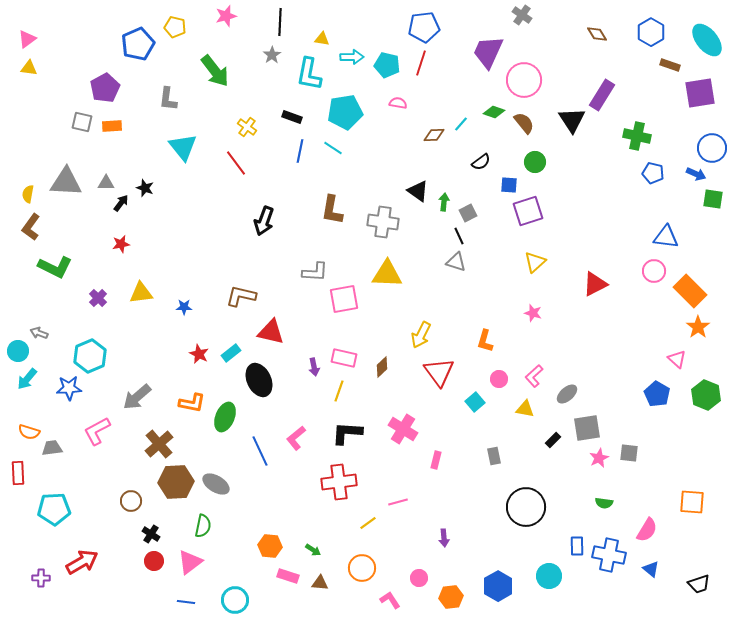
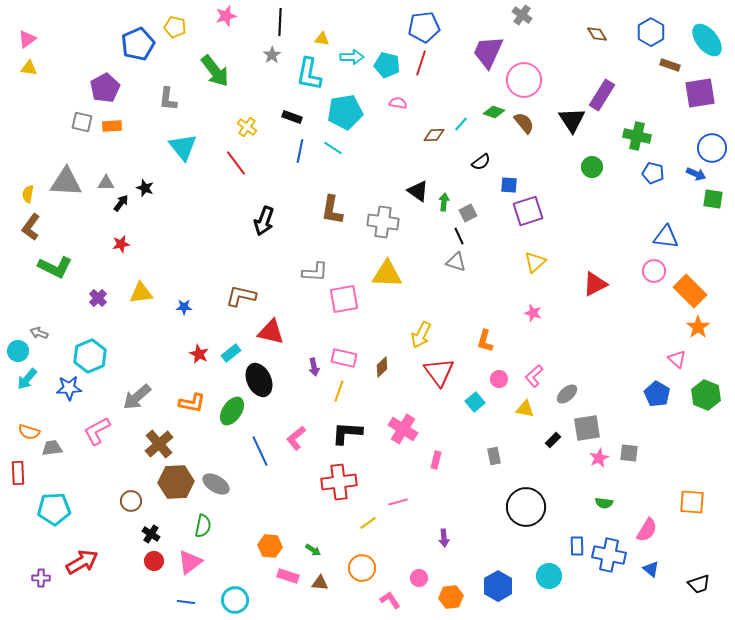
green circle at (535, 162): moved 57 px right, 5 px down
green ellipse at (225, 417): moved 7 px right, 6 px up; rotated 12 degrees clockwise
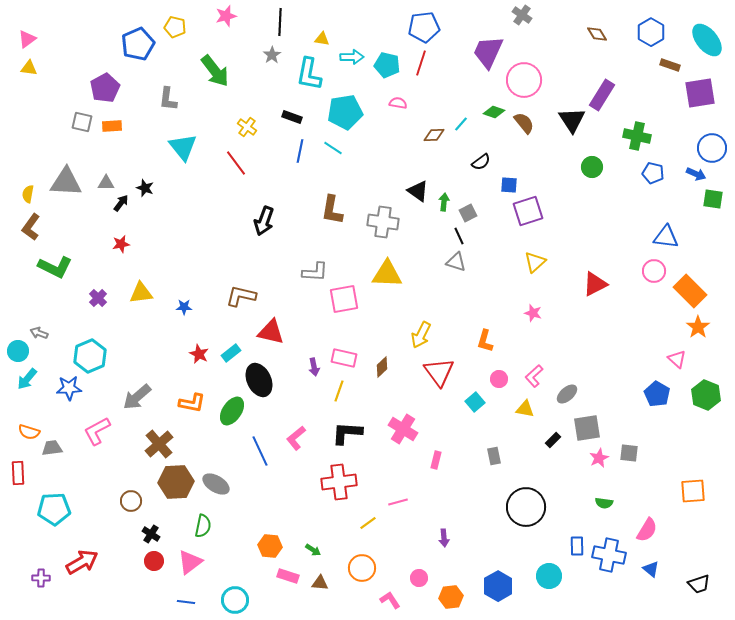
orange square at (692, 502): moved 1 px right, 11 px up; rotated 8 degrees counterclockwise
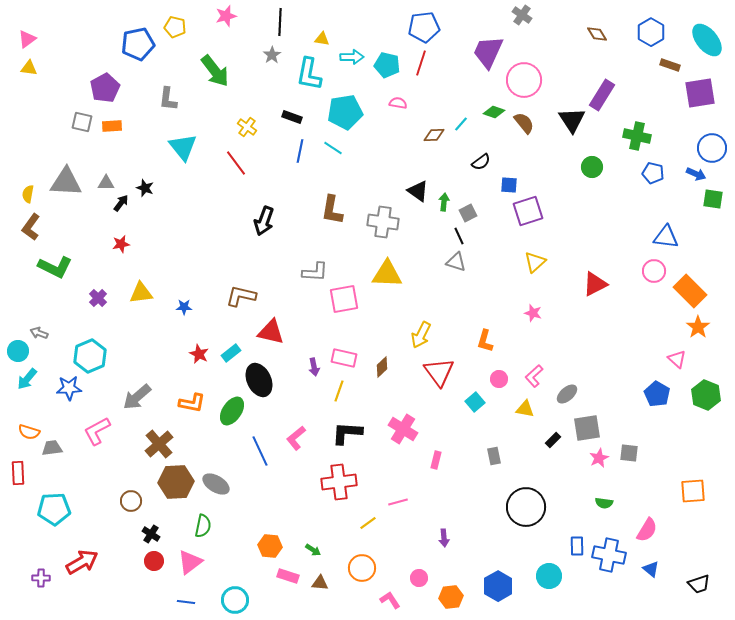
blue pentagon at (138, 44): rotated 12 degrees clockwise
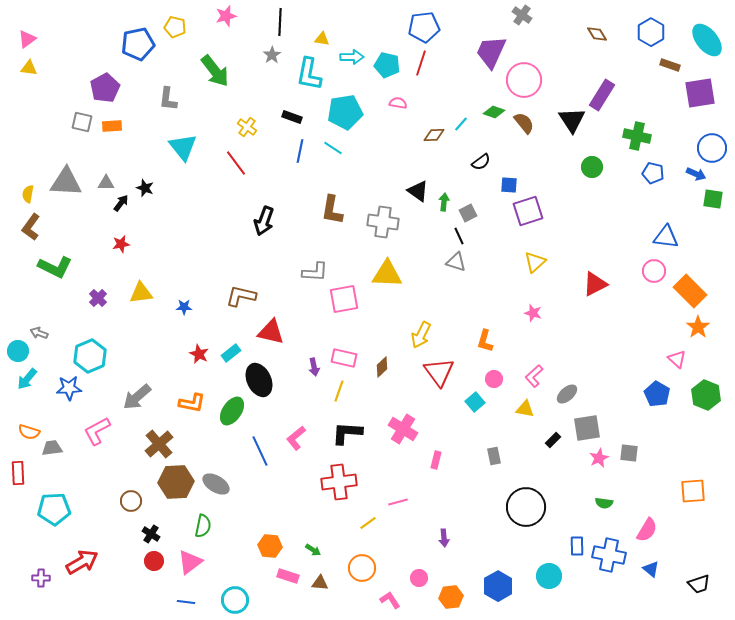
purple trapezoid at (488, 52): moved 3 px right
pink circle at (499, 379): moved 5 px left
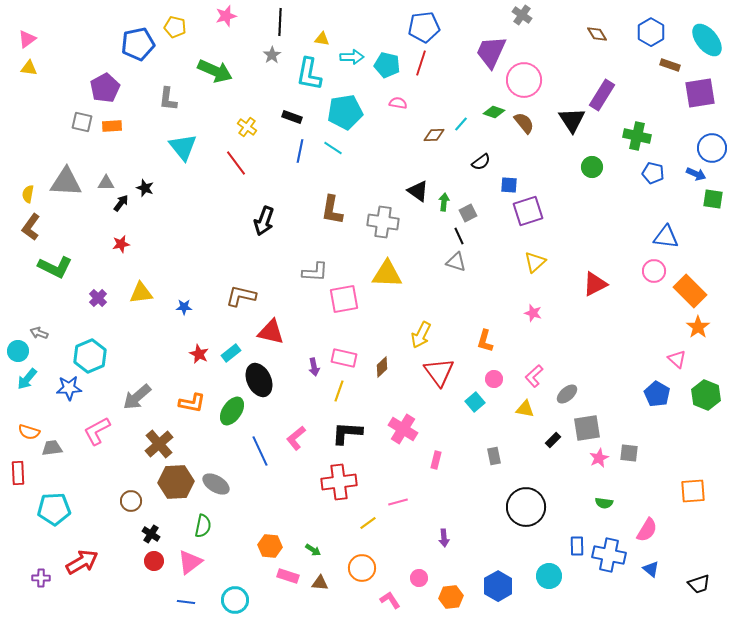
green arrow at (215, 71): rotated 28 degrees counterclockwise
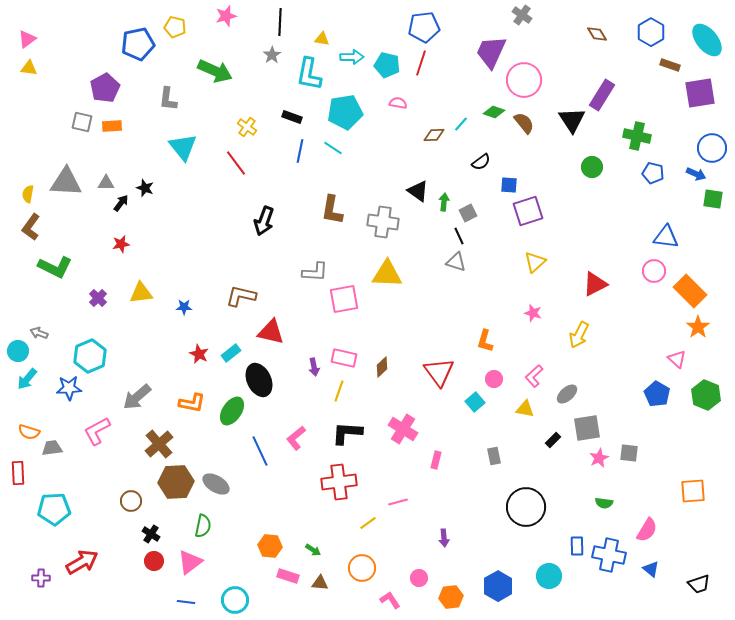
yellow arrow at (421, 335): moved 158 px right
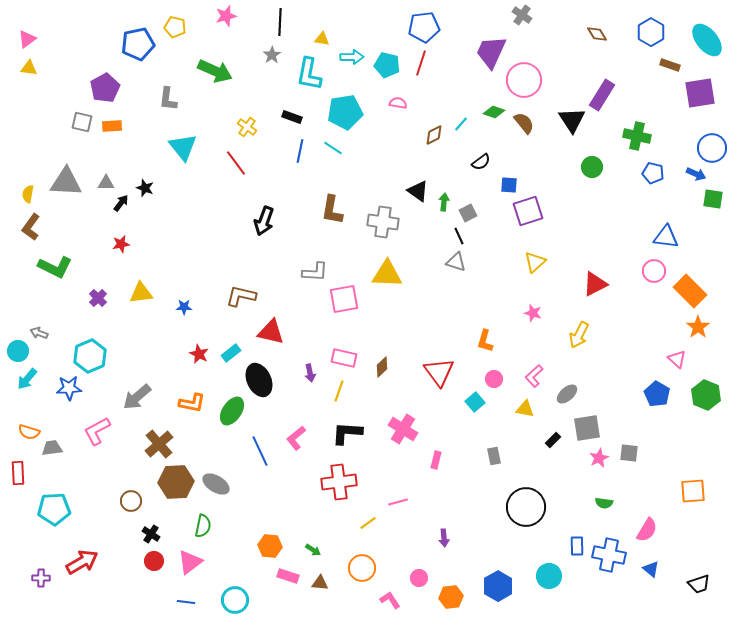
brown diamond at (434, 135): rotated 25 degrees counterclockwise
purple arrow at (314, 367): moved 4 px left, 6 px down
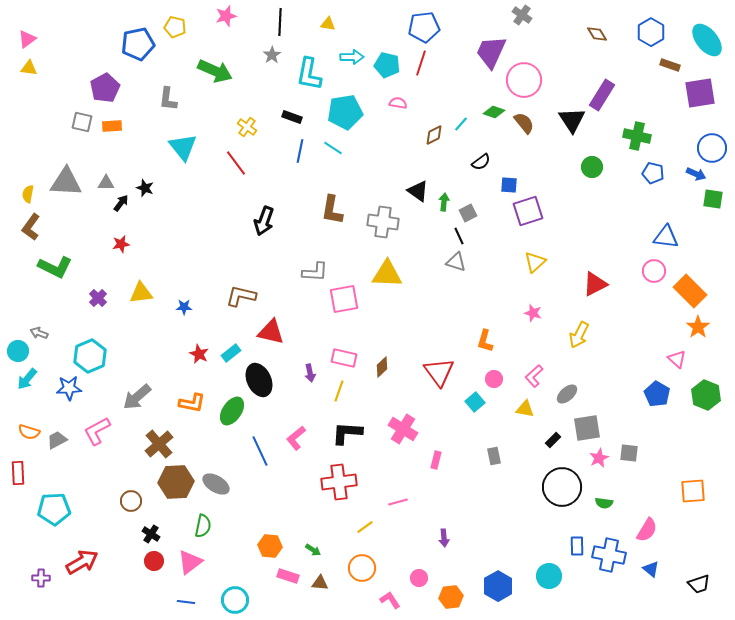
yellow triangle at (322, 39): moved 6 px right, 15 px up
gray trapezoid at (52, 448): moved 5 px right, 8 px up; rotated 20 degrees counterclockwise
black circle at (526, 507): moved 36 px right, 20 px up
yellow line at (368, 523): moved 3 px left, 4 px down
